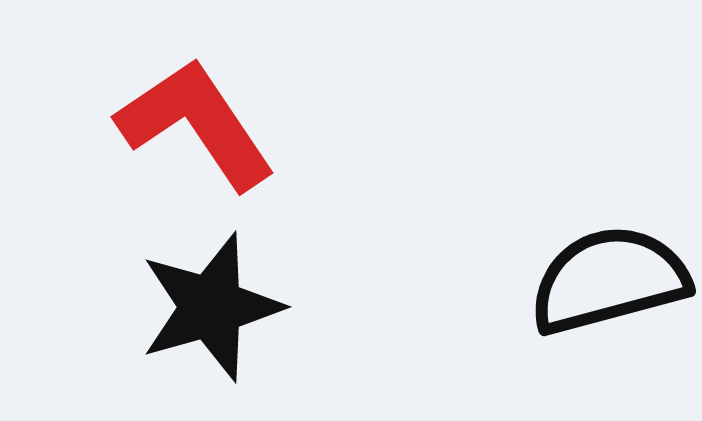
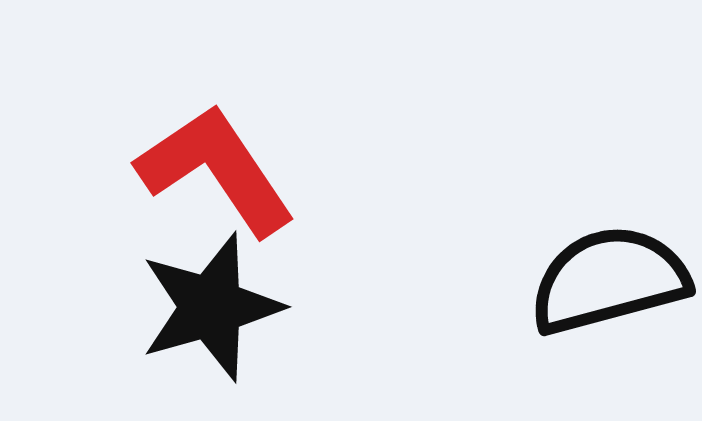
red L-shape: moved 20 px right, 46 px down
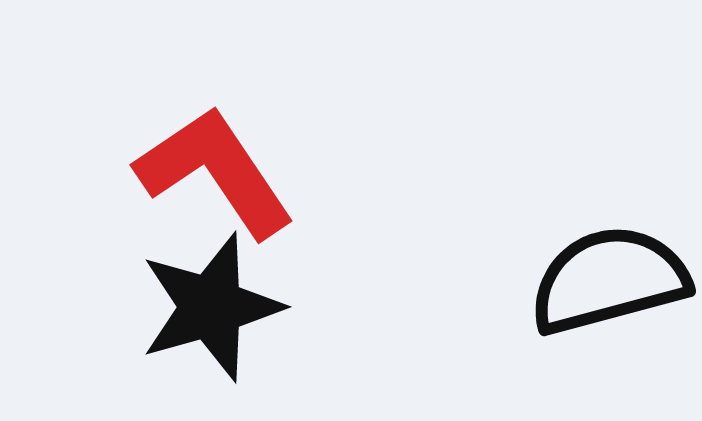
red L-shape: moved 1 px left, 2 px down
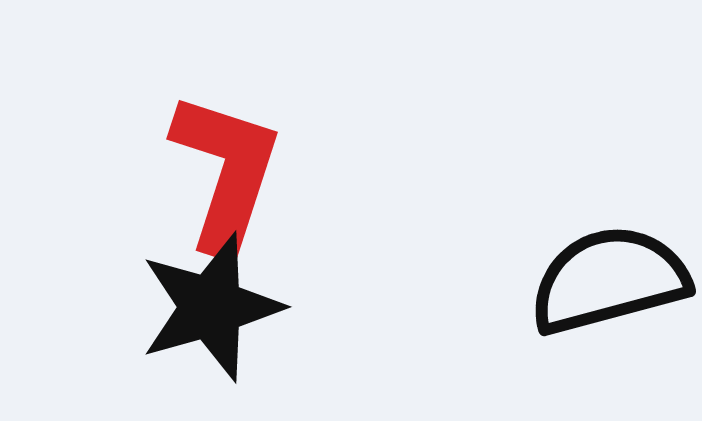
red L-shape: moved 11 px right; rotated 52 degrees clockwise
